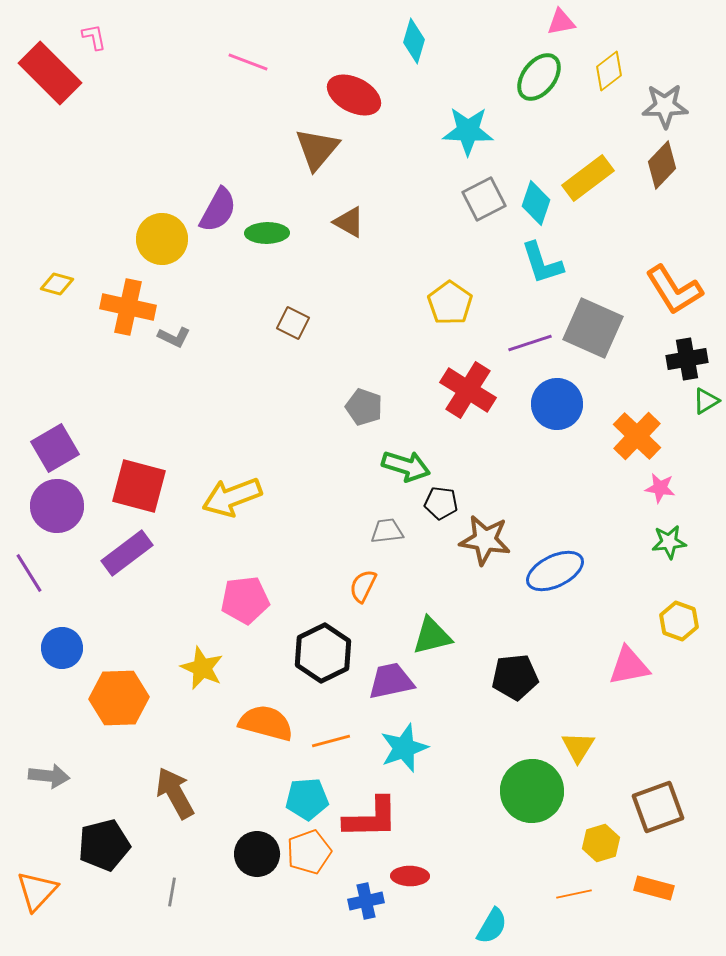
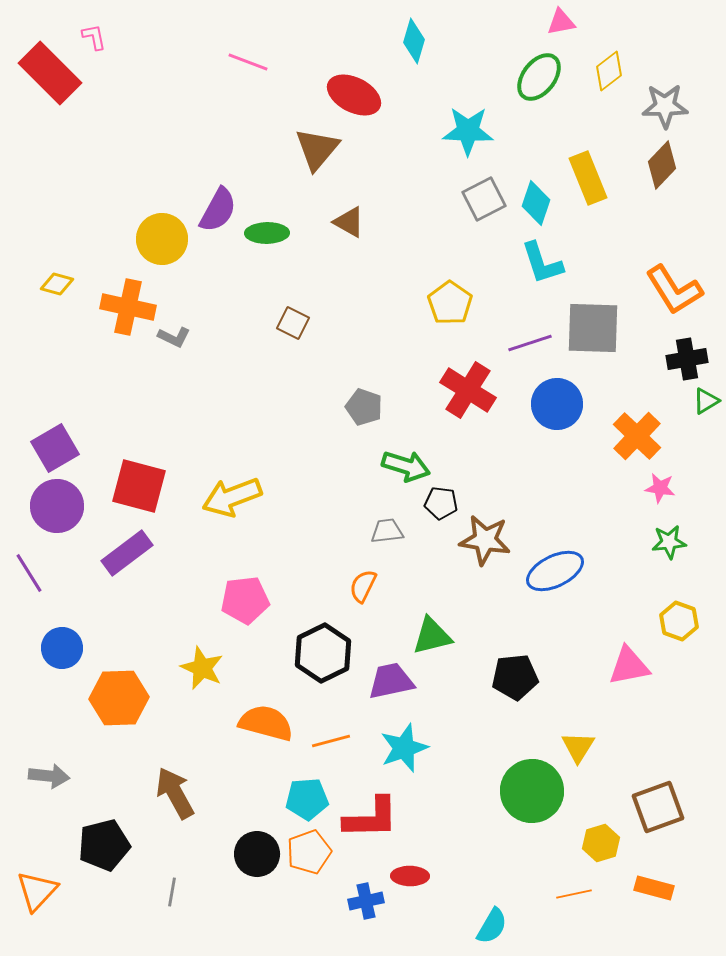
yellow rectangle at (588, 178): rotated 75 degrees counterclockwise
gray square at (593, 328): rotated 22 degrees counterclockwise
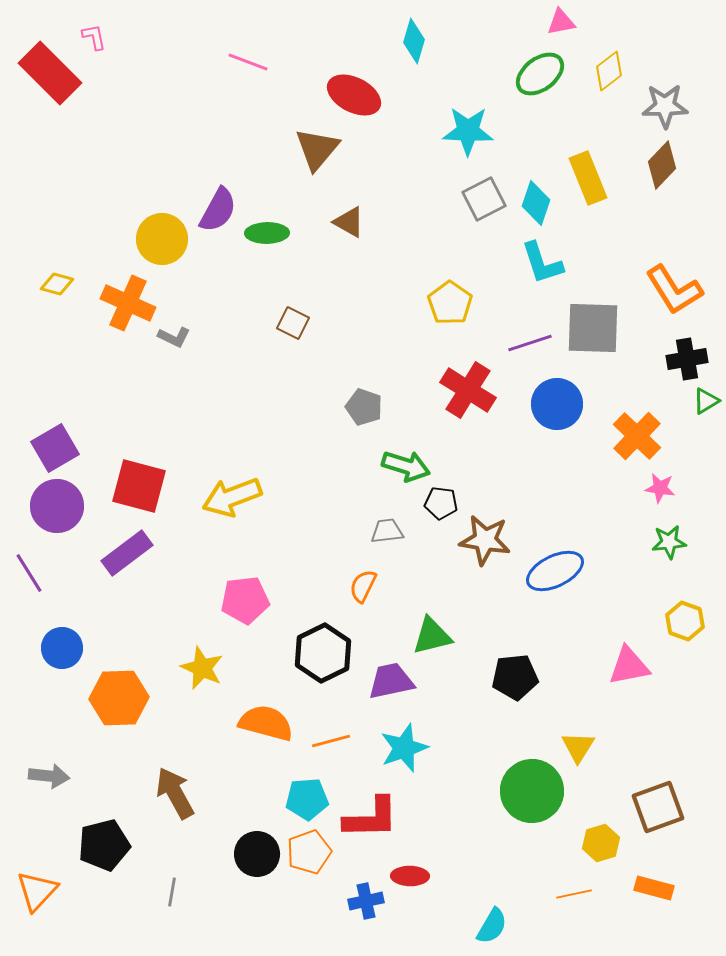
green ellipse at (539, 77): moved 1 px right, 3 px up; rotated 15 degrees clockwise
orange cross at (128, 307): moved 4 px up; rotated 12 degrees clockwise
yellow hexagon at (679, 621): moved 6 px right
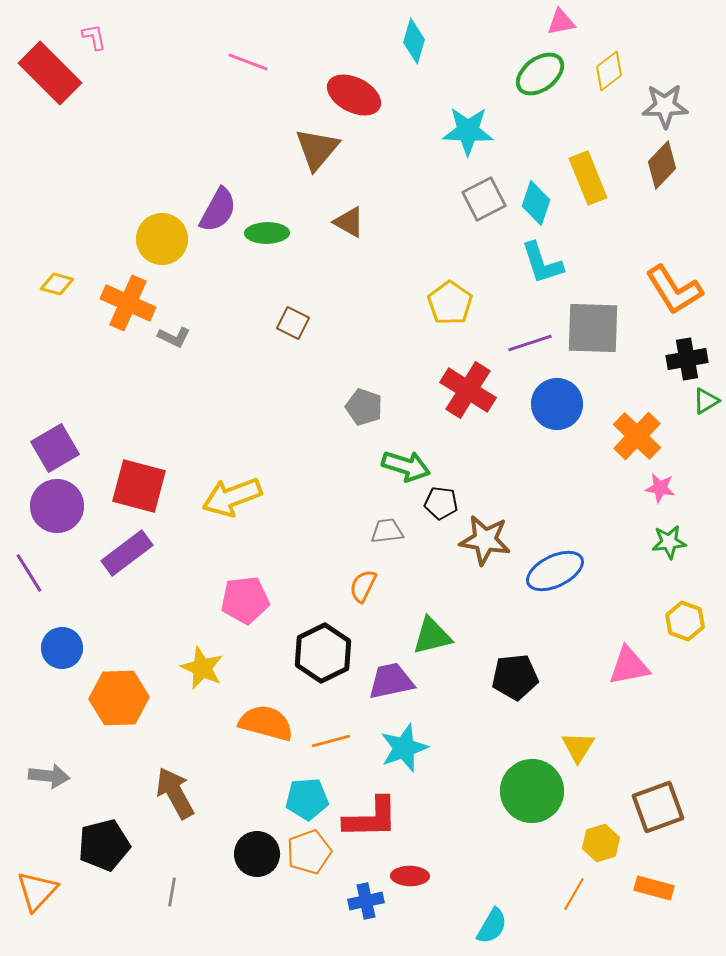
orange line at (574, 894): rotated 48 degrees counterclockwise
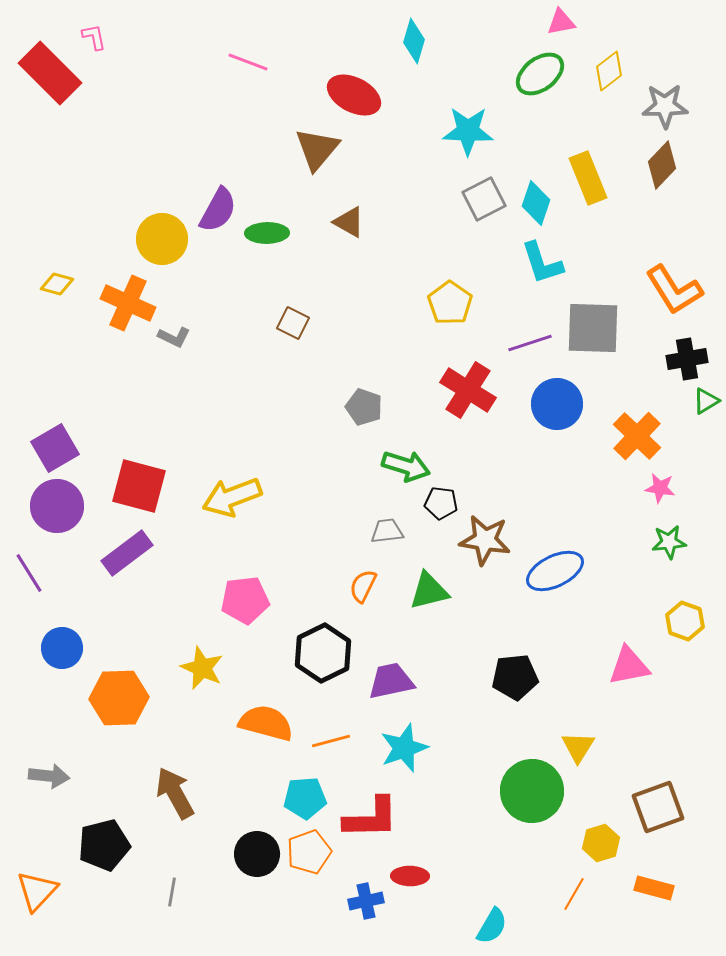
green triangle at (432, 636): moved 3 px left, 45 px up
cyan pentagon at (307, 799): moved 2 px left, 1 px up
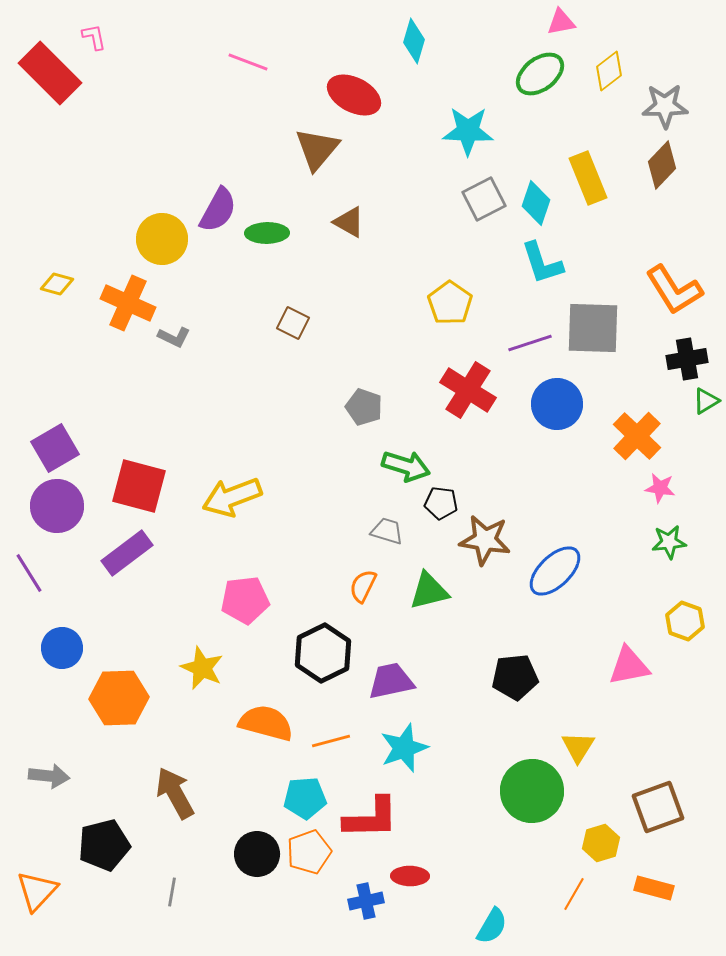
gray trapezoid at (387, 531): rotated 24 degrees clockwise
blue ellipse at (555, 571): rotated 18 degrees counterclockwise
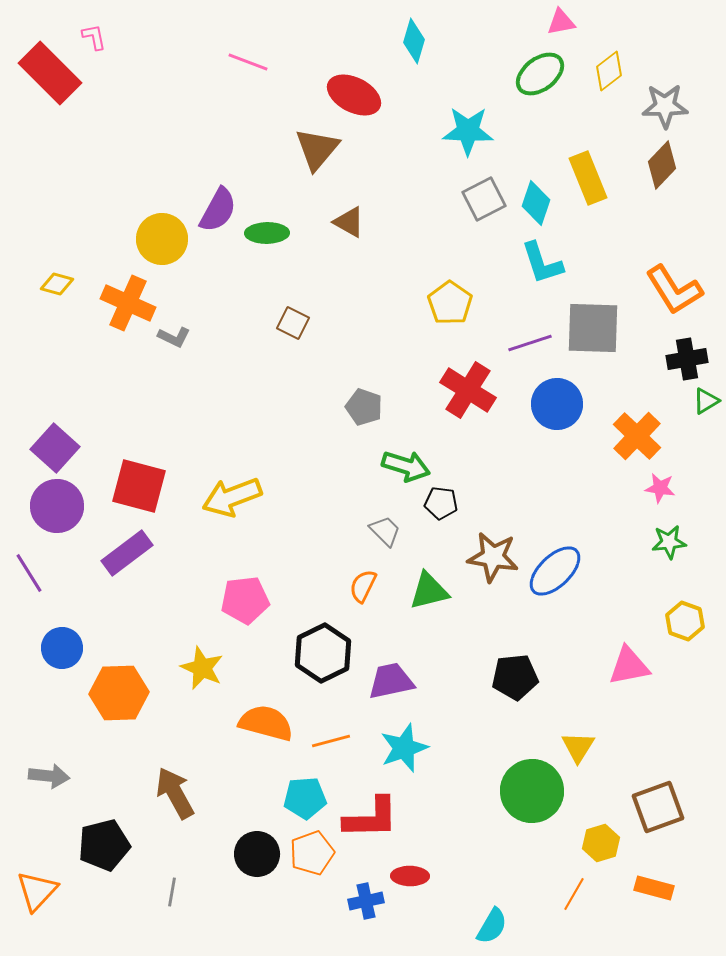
purple square at (55, 448): rotated 18 degrees counterclockwise
gray trapezoid at (387, 531): moved 2 px left; rotated 28 degrees clockwise
brown star at (485, 540): moved 8 px right, 17 px down
orange hexagon at (119, 698): moved 5 px up
orange pentagon at (309, 852): moved 3 px right, 1 px down
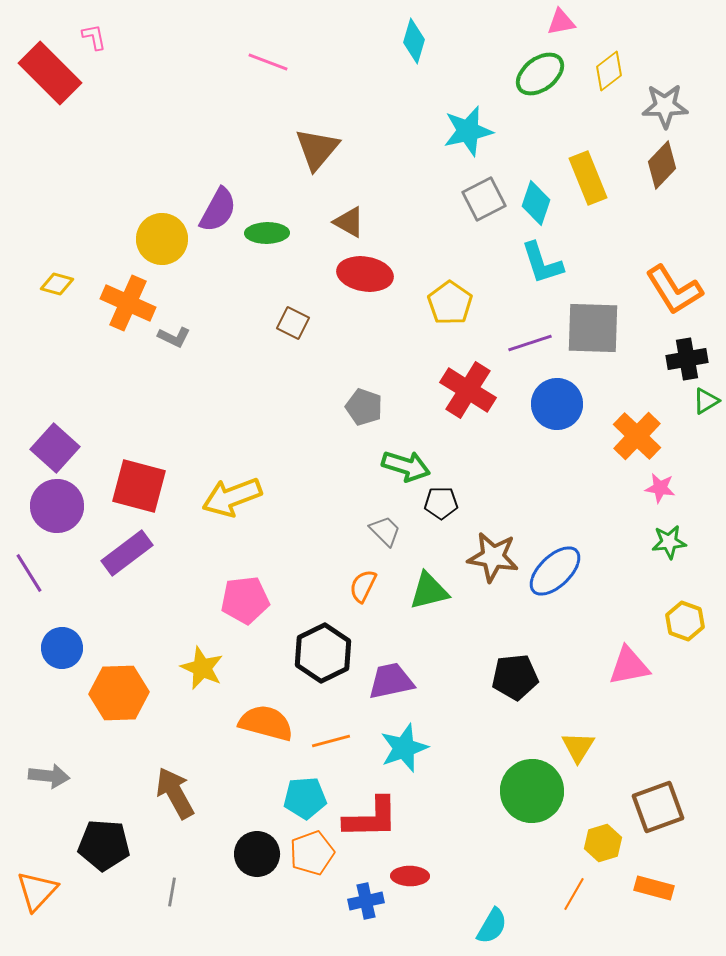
pink line at (248, 62): moved 20 px right
red ellipse at (354, 95): moved 11 px right, 179 px down; rotated 18 degrees counterclockwise
cyan star at (468, 131): rotated 15 degrees counterclockwise
black pentagon at (441, 503): rotated 8 degrees counterclockwise
yellow hexagon at (601, 843): moved 2 px right
black pentagon at (104, 845): rotated 18 degrees clockwise
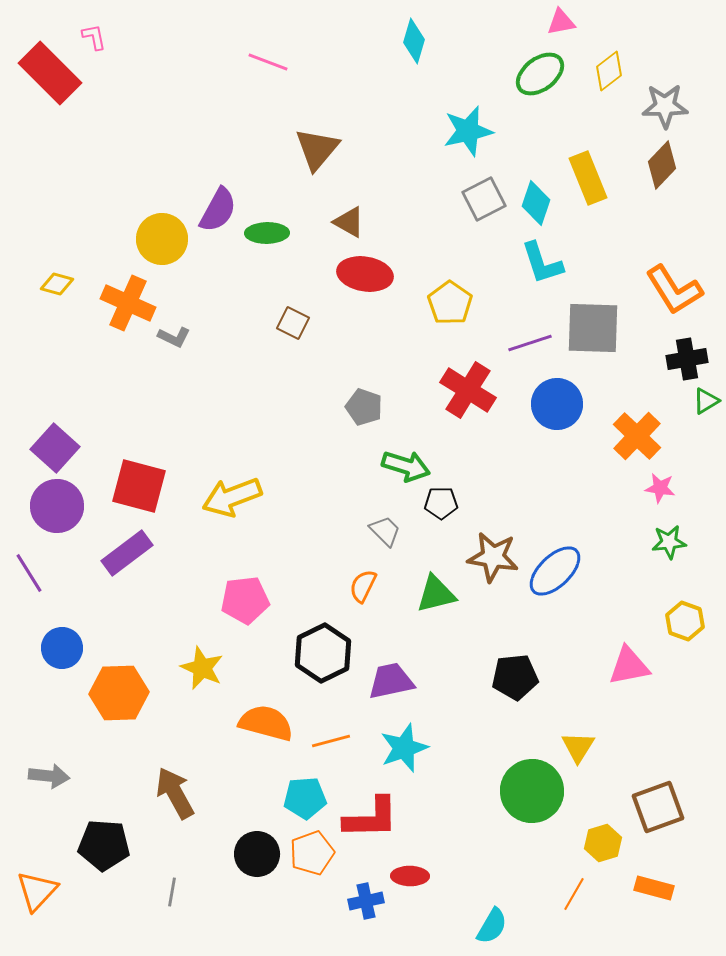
green triangle at (429, 591): moved 7 px right, 3 px down
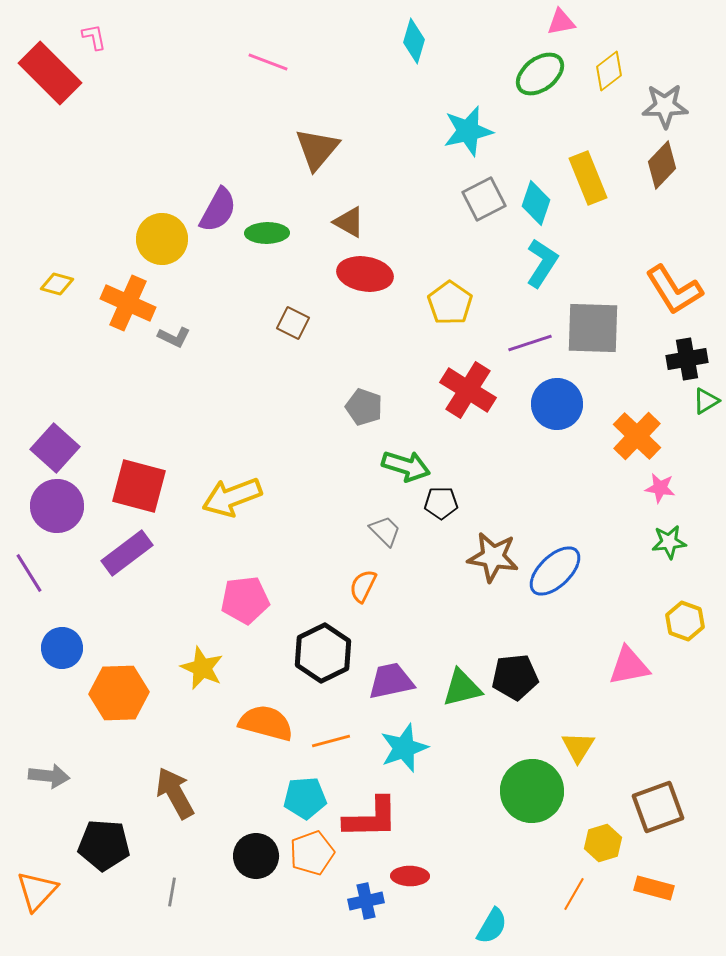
cyan L-shape at (542, 263): rotated 129 degrees counterclockwise
green triangle at (436, 594): moved 26 px right, 94 px down
black circle at (257, 854): moved 1 px left, 2 px down
